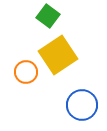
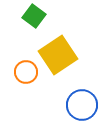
green square: moved 14 px left
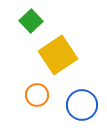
green square: moved 3 px left, 5 px down; rotated 10 degrees clockwise
orange circle: moved 11 px right, 23 px down
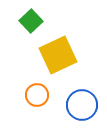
yellow square: rotated 9 degrees clockwise
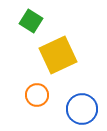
green square: rotated 15 degrees counterclockwise
blue circle: moved 4 px down
